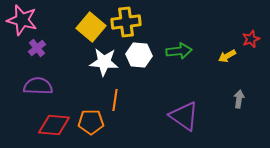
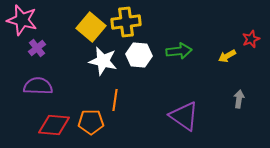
white star: moved 1 px left, 1 px up; rotated 8 degrees clockwise
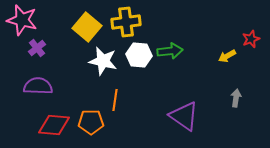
yellow square: moved 4 px left
green arrow: moved 9 px left
gray arrow: moved 3 px left, 1 px up
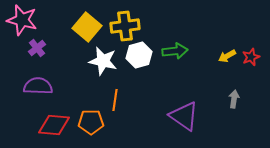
yellow cross: moved 1 px left, 4 px down
red star: moved 18 px down
green arrow: moved 5 px right
white hexagon: rotated 20 degrees counterclockwise
gray arrow: moved 2 px left, 1 px down
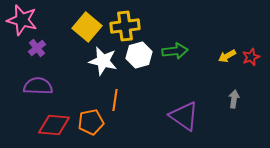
orange pentagon: rotated 10 degrees counterclockwise
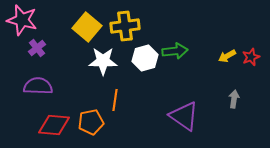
white hexagon: moved 6 px right, 3 px down
white star: rotated 12 degrees counterclockwise
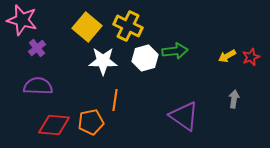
yellow cross: moved 3 px right; rotated 32 degrees clockwise
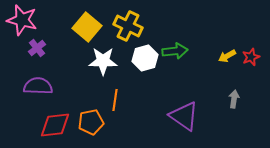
red diamond: moved 1 px right; rotated 12 degrees counterclockwise
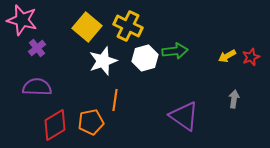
white star: rotated 20 degrees counterclockwise
purple semicircle: moved 1 px left, 1 px down
red diamond: rotated 24 degrees counterclockwise
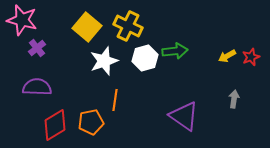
white star: moved 1 px right
